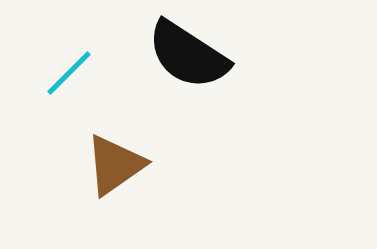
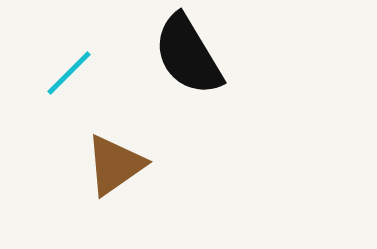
black semicircle: rotated 26 degrees clockwise
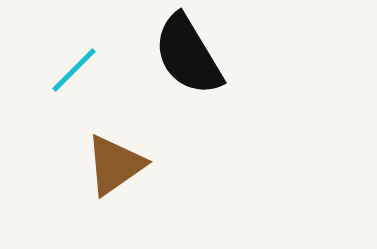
cyan line: moved 5 px right, 3 px up
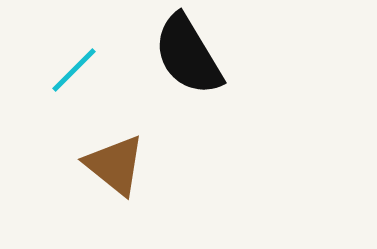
brown triangle: rotated 46 degrees counterclockwise
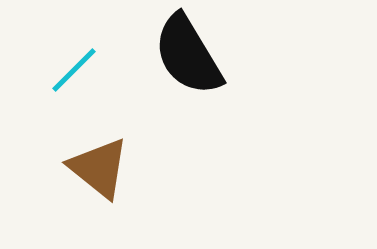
brown triangle: moved 16 px left, 3 px down
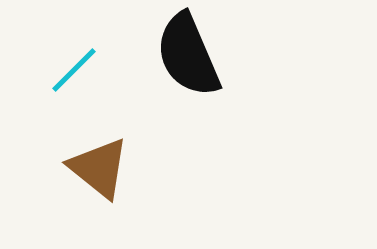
black semicircle: rotated 8 degrees clockwise
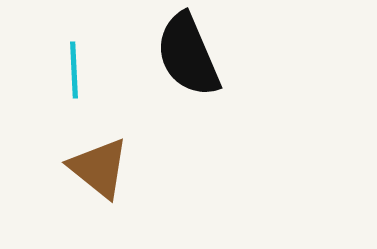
cyan line: rotated 48 degrees counterclockwise
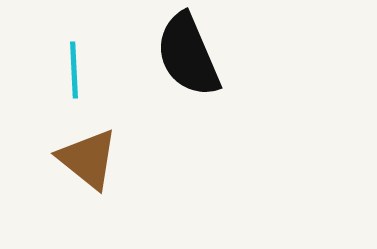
brown triangle: moved 11 px left, 9 px up
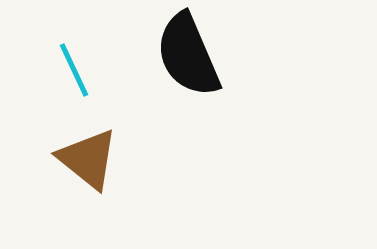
cyan line: rotated 22 degrees counterclockwise
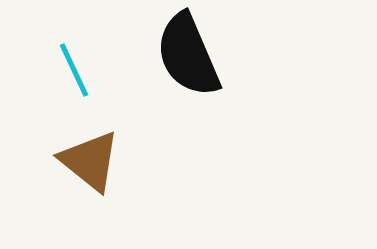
brown triangle: moved 2 px right, 2 px down
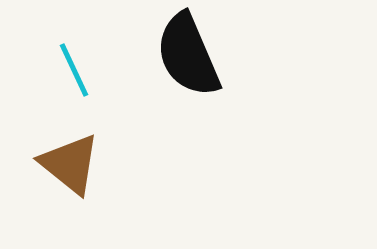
brown triangle: moved 20 px left, 3 px down
